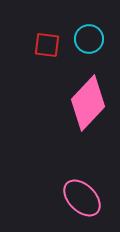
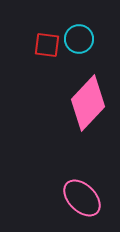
cyan circle: moved 10 px left
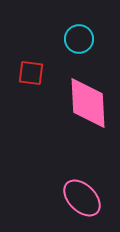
red square: moved 16 px left, 28 px down
pink diamond: rotated 46 degrees counterclockwise
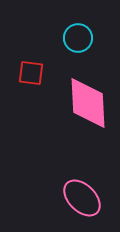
cyan circle: moved 1 px left, 1 px up
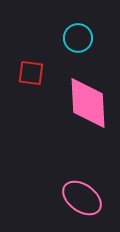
pink ellipse: rotated 9 degrees counterclockwise
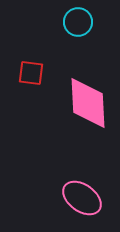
cyan circle: moved 16 px up
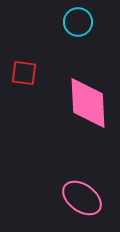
red square: moved 7 px left
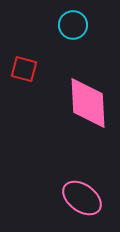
cyan circle: moved 5 px left, 3 px down
red square: moved 4 px up; rotated 8 degrees clockwise
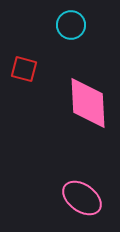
cyan circle: moved 2 px left
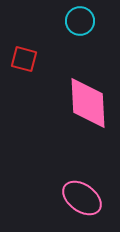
cyan circle: moved 9 px right, 4 px up
red square: moved 10 px up
